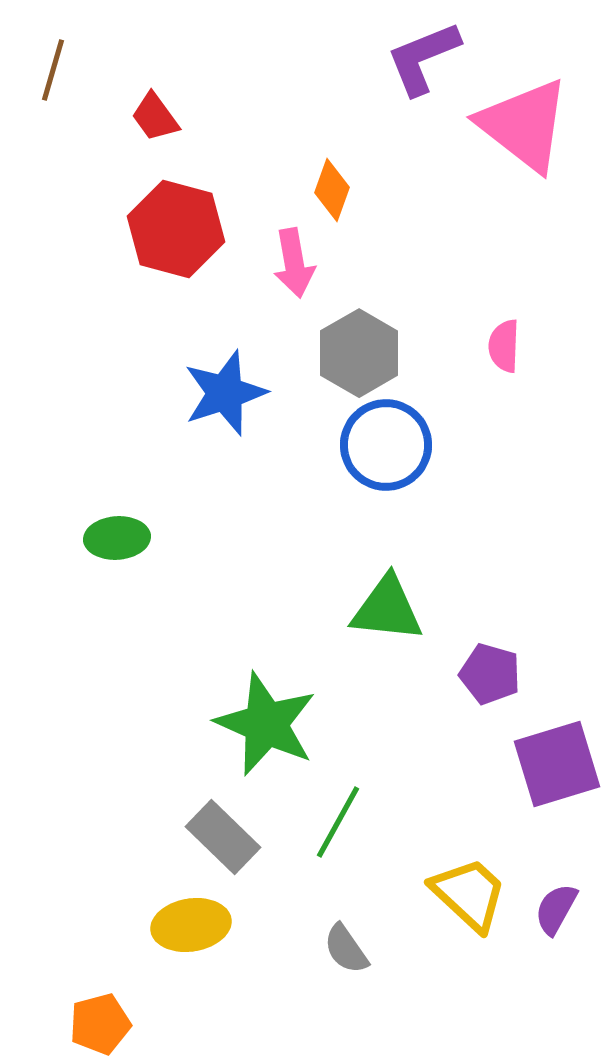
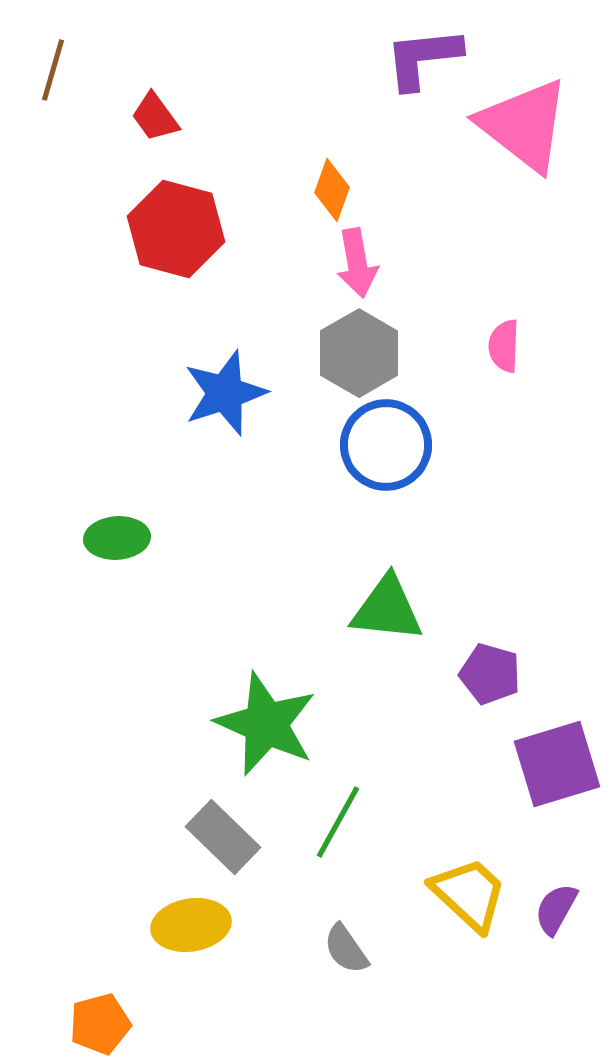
purple L-shape: rotated 16 degrees clockwise
pink arrow: moved 63 px right
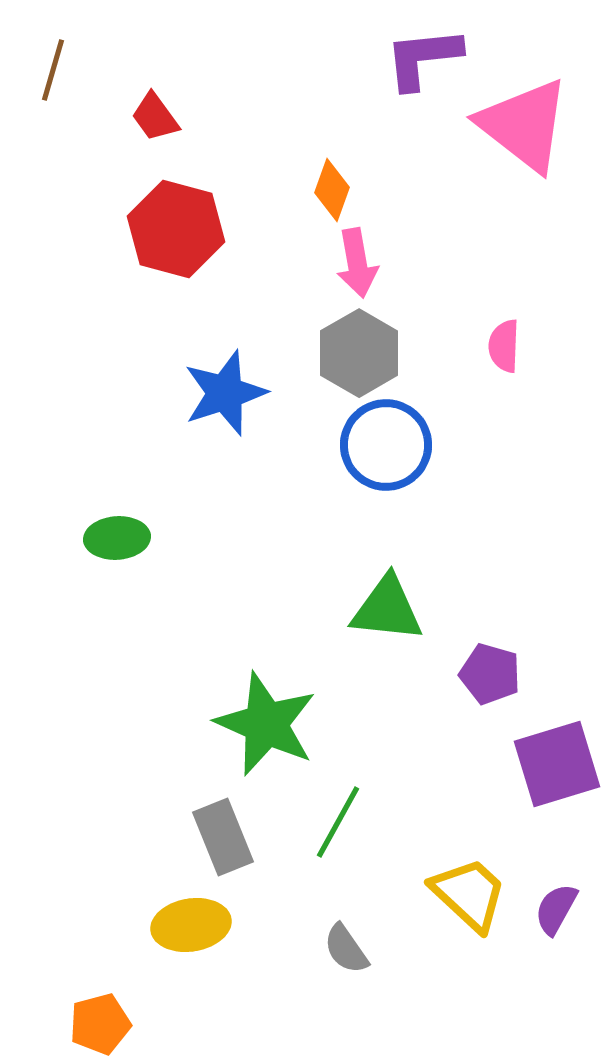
gray rectangle: rotated 24 degrees clockwise
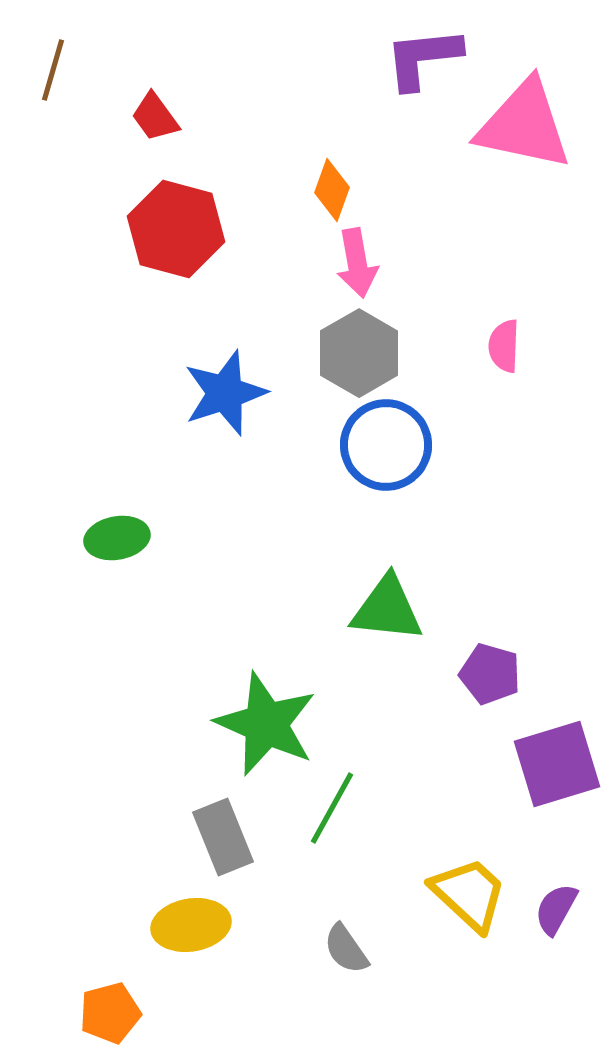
pink triangle: rotated 26 degrees counterclockwise
green ellipse: rotated 6 degrees counterclockwise
green line: moved 6 px left, 14 px up
orange pentagon: moved 10 px right, 11 px up
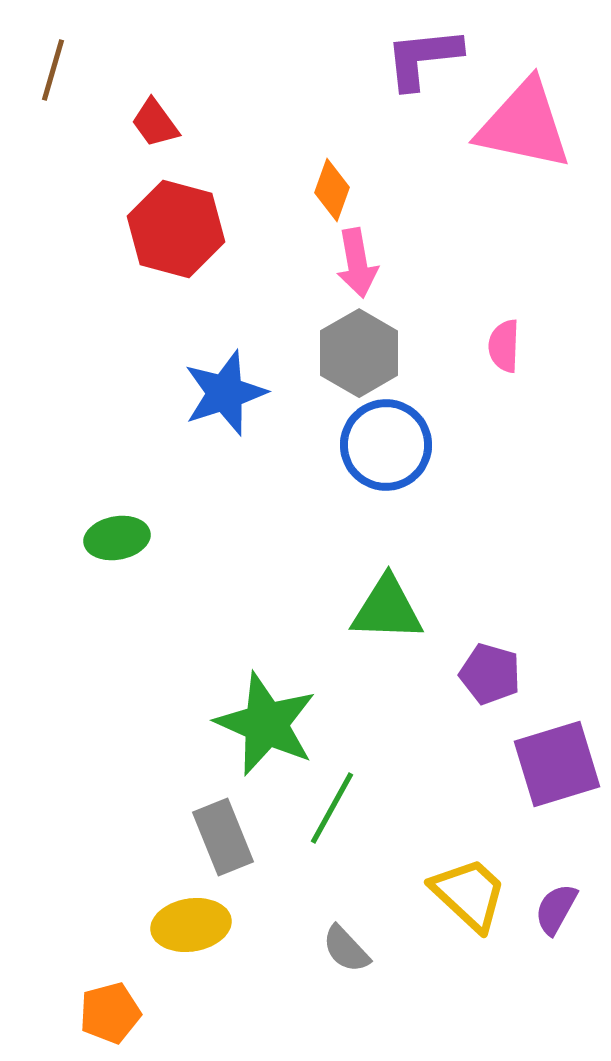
red trapezoid: moved 6 px down
green triangle: rotated 4 degrees counterclockwise
gray semicircle: rotated 8 degrees counterclockwise
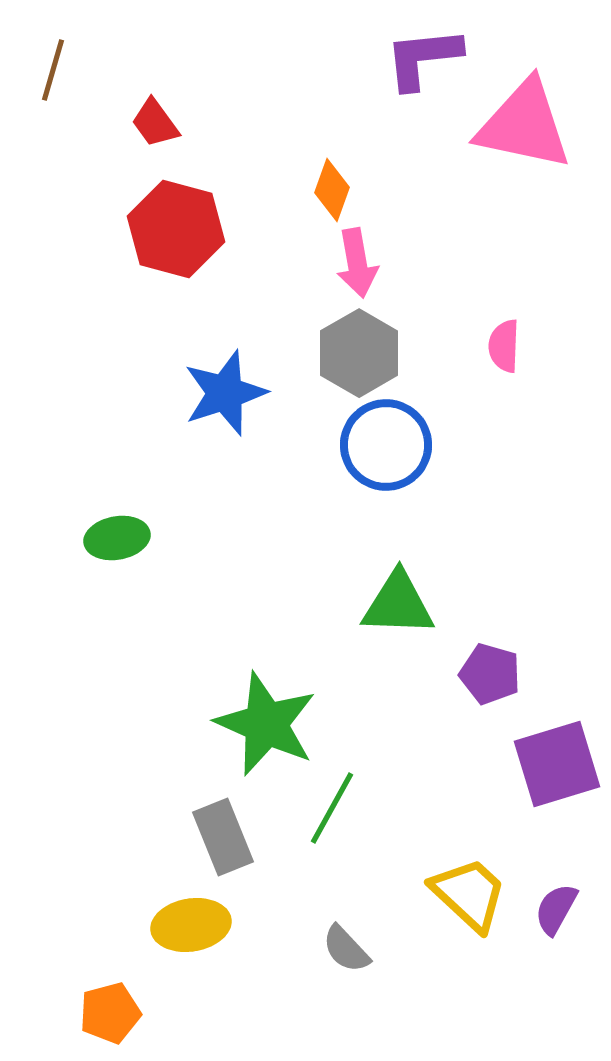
green triangle: moved 11 px right, 5 px up
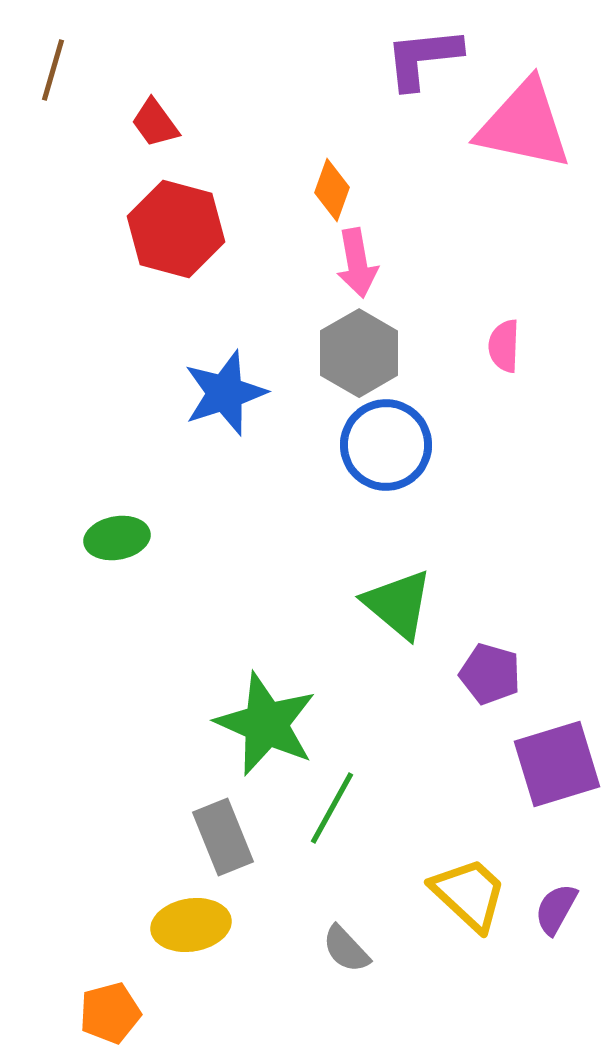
green triangle: rotated 38 degrees clockwise
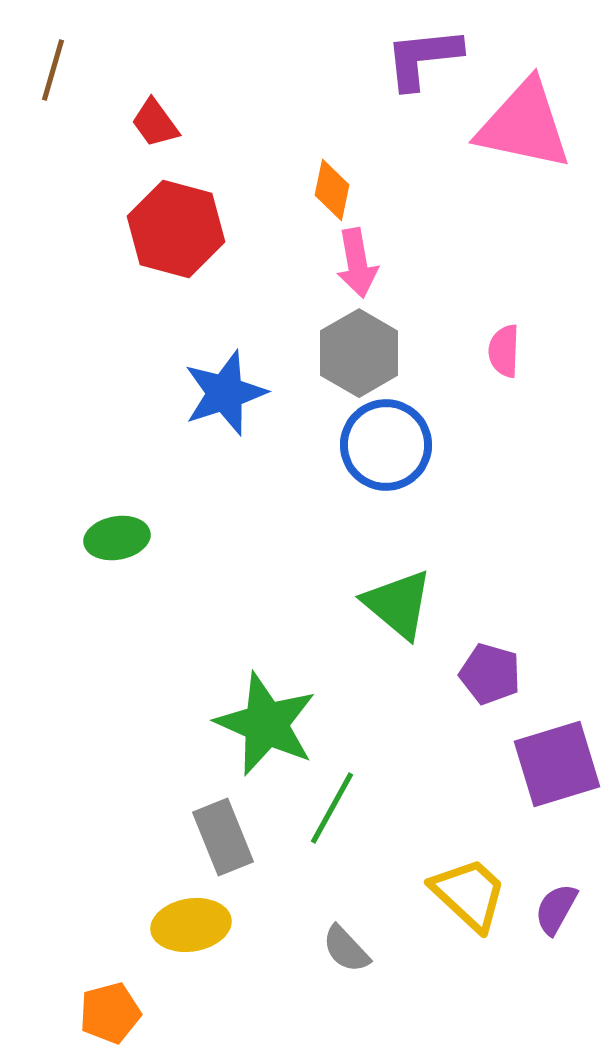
orange diamond: rotated 8 degrees counterclockwise
pink semicircle: moved 5 px down
